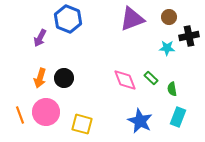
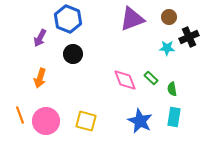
black cross: moved 1 px down; rotated 12 degrees counterclockwise
black circle: moved 9 px right, 24 px up
pink circle: moved 9 px down
cyan rectangle: moved 4 px left; rotated 12 degrees counterclockwise
yellow square: moved 4 px right, 3 px up
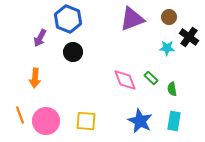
black cross: rotated 30 degrees counterclockwise
black circle: moved 2 px up
orange arrow: moved 5 px left; rotated 12 degrees counterclockwise
cyan rectangle: moved 4 px down
yellow square: rotated 10 degrees counterclockwise
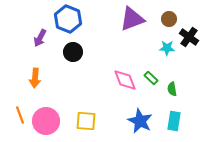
brown circle: moved 2 px down
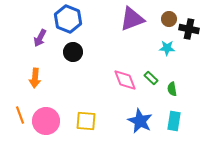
black cross: moved 8 px up; rotated 24 degrees counterclockwise
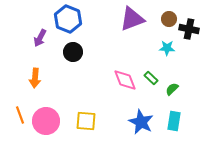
green semicircle: rotated 56 degrees clockwise
blue star: moved 1 px right, 1 px down
